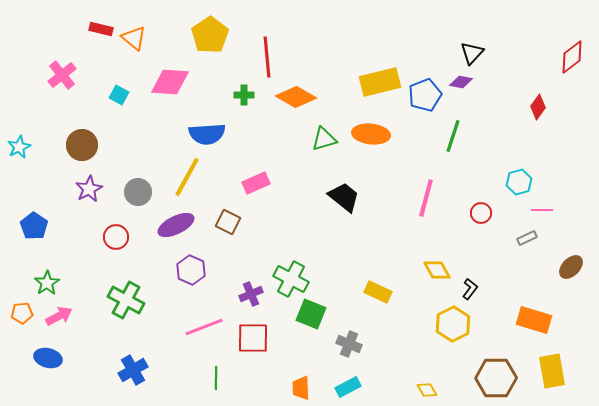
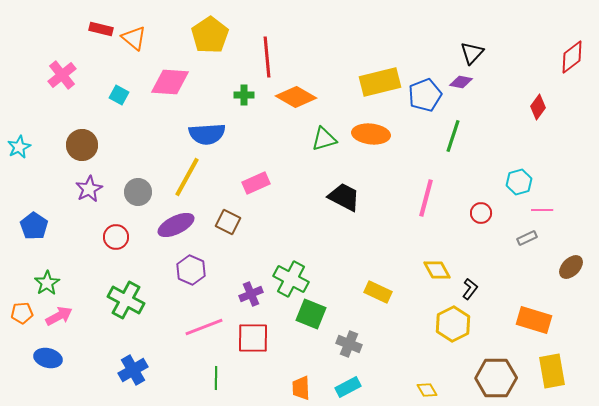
black trapezoid at (344, 197): rotated 12 degrees counterclockwise
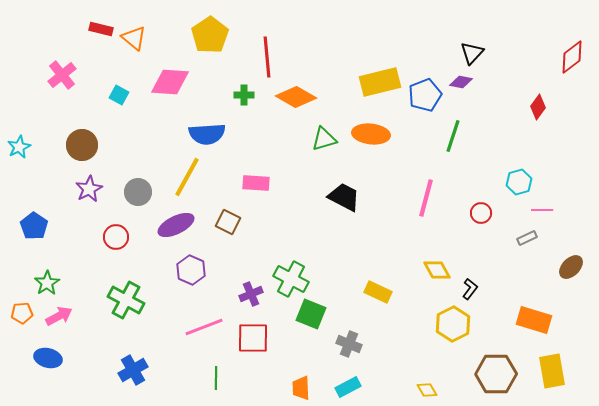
pink rectangle at (256, 183): rotated 28 degrees clockwise
brown hexagon at (496, 378): moved 4 px up
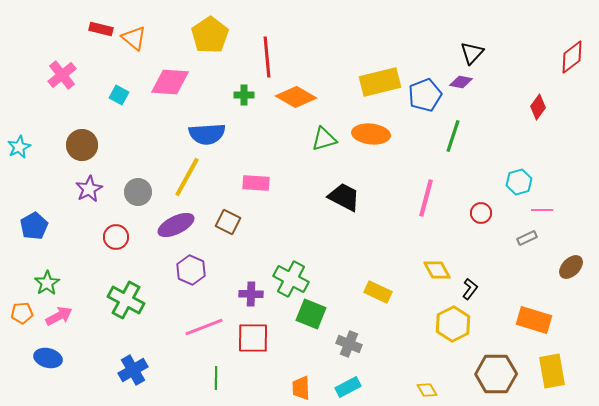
blue pentagon at (34, 226): rotated 8 degrees clockwise
purple cross at (251, 294): rotated 25 degrees clockwise
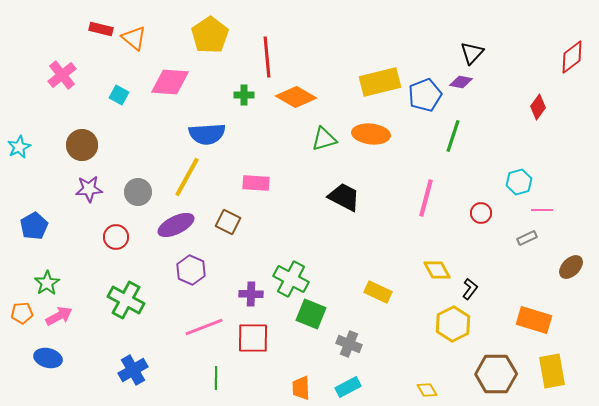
purple star at (89, 189): rotated 24 degrees clockwise
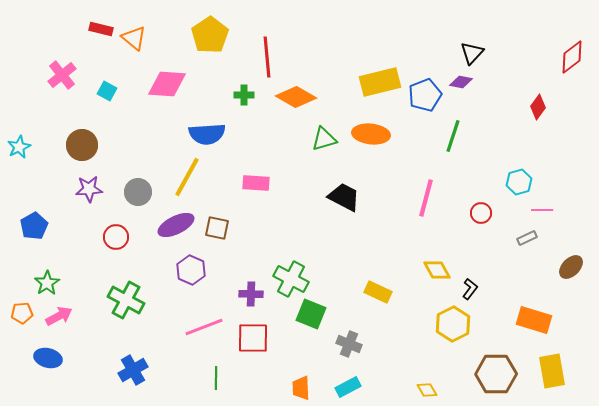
pink diamond at (170, 82): moved 3 px left, 2 px down
cyan square at (119, 95): moved 12 px left, 4 px up
brown square at (228, 222): moved 11 px left, 6 px down; rotated 15 degrees counterclockwise
